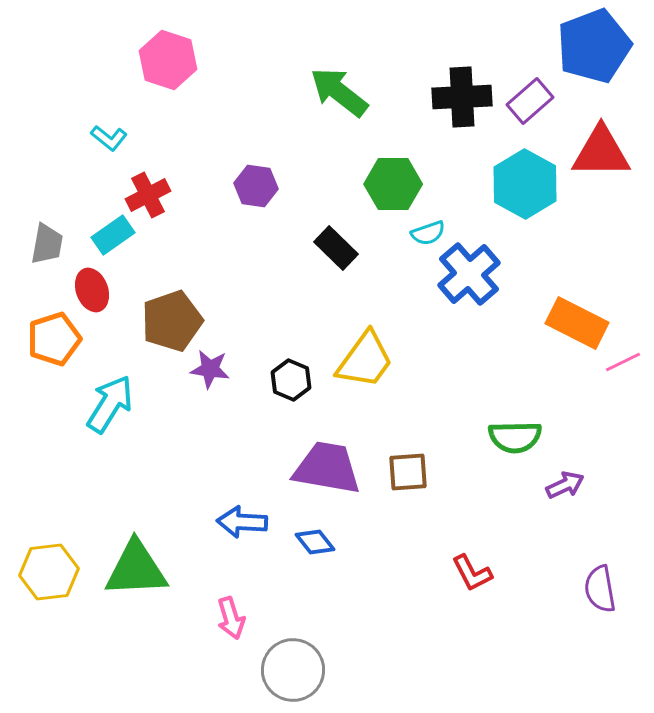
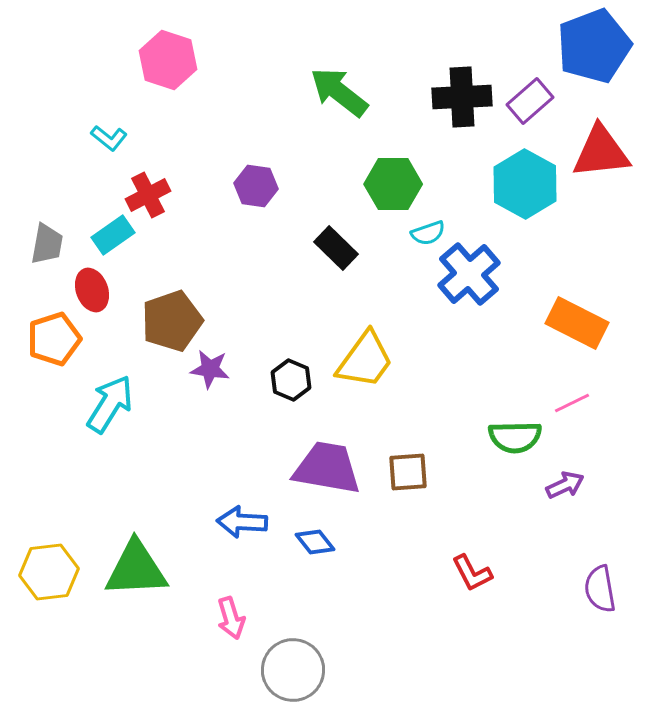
red triangle: rotated 6 degrees counterclockwise
pink line: moved 51 px left, 41 px down
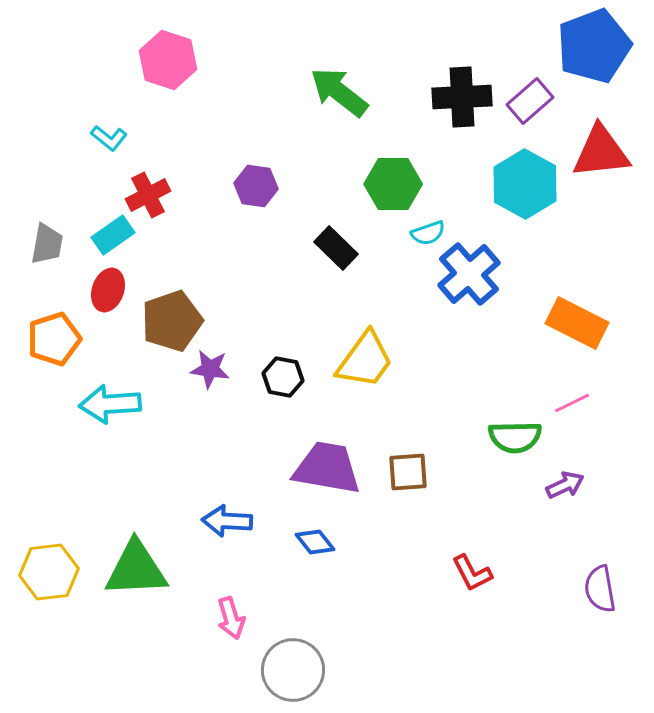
red ellipse: moved 16 px right; rotated 39 degrees clockwise
black hexagon: moved 8 px left, 3 px up; rotated 12 degrees counterclockwise
cyan arrow: rotated 126 degrees counterclockwise
blue arrow: moved 15 px left, 1 px up
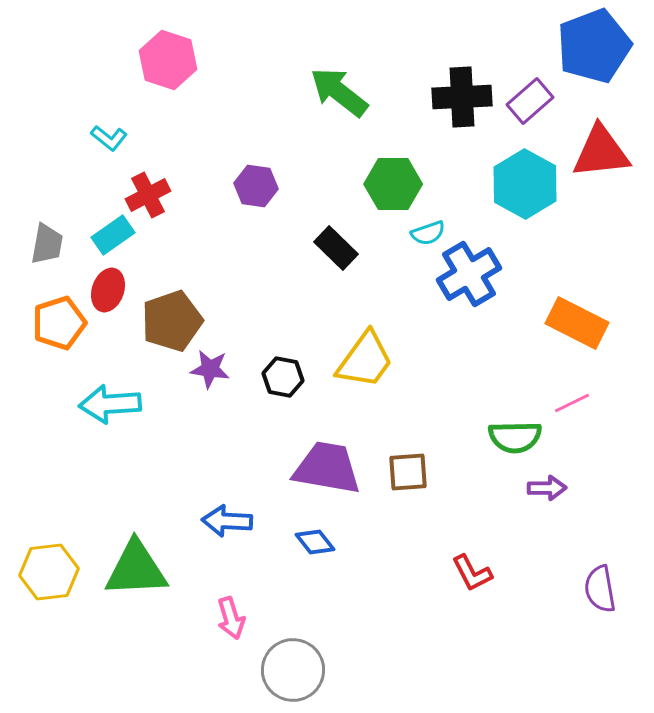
blue cross: rotated 10 degrees clockwise
orange pentagon: moved 5 px right, 16 px up
purple arrow: moved 18 px left, 3 px down; rotated 24 degrees clockwise
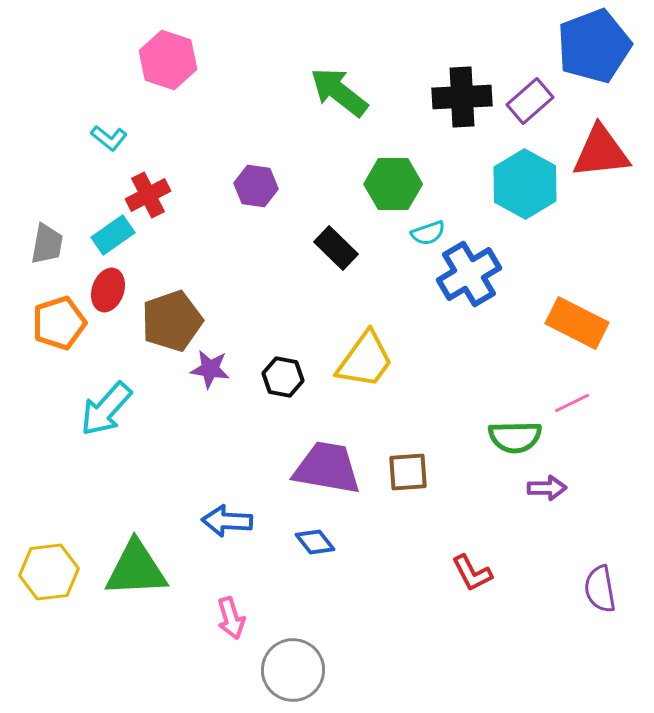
cyan arrow: moved 4 px left, 5 px down; rotated 44 degrees counterclockwise
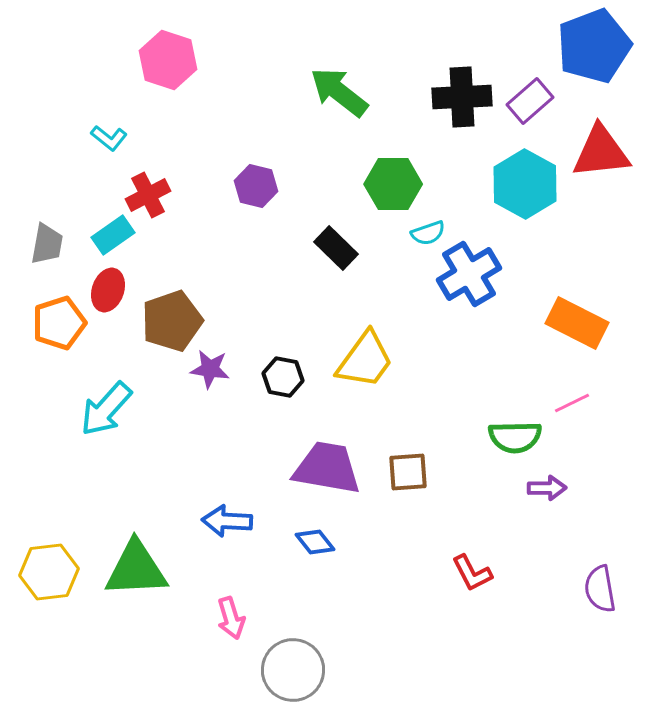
purple hexagon: rotated 6 degrees clockwise
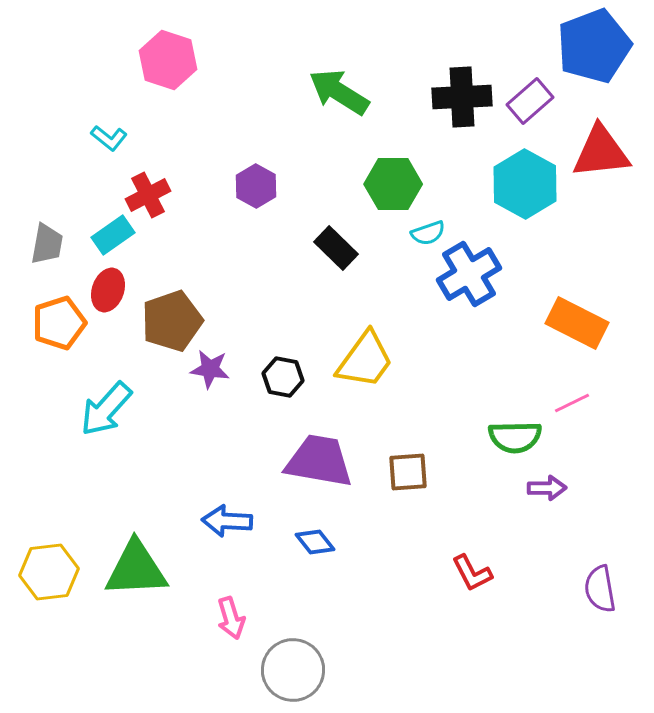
green arrow: rotated 6 degrees counterclockwise
purple hexagon: rotated 15 degrees clockwise
purple trapezoid: moved 8 px left, 7 px up
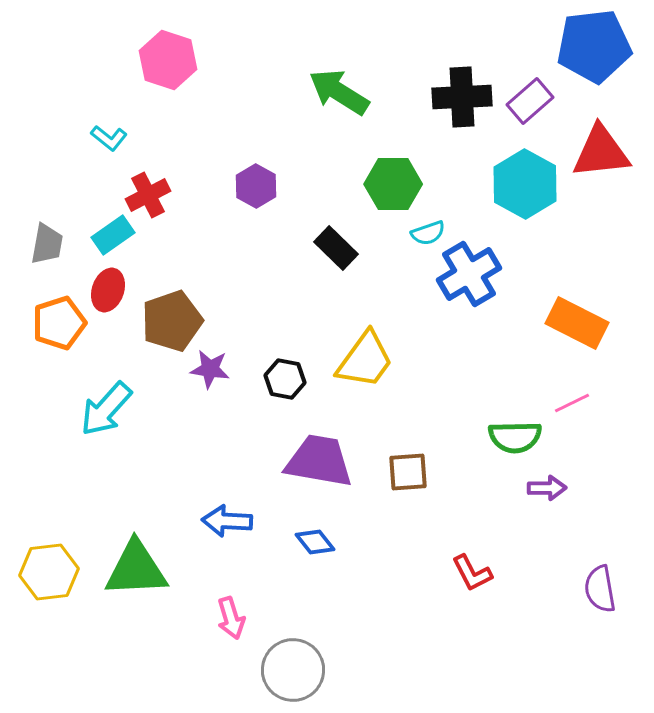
blue pentagon: rotated 14 degrees clockwise
black hexagon: moved 2 px right, 2 px down
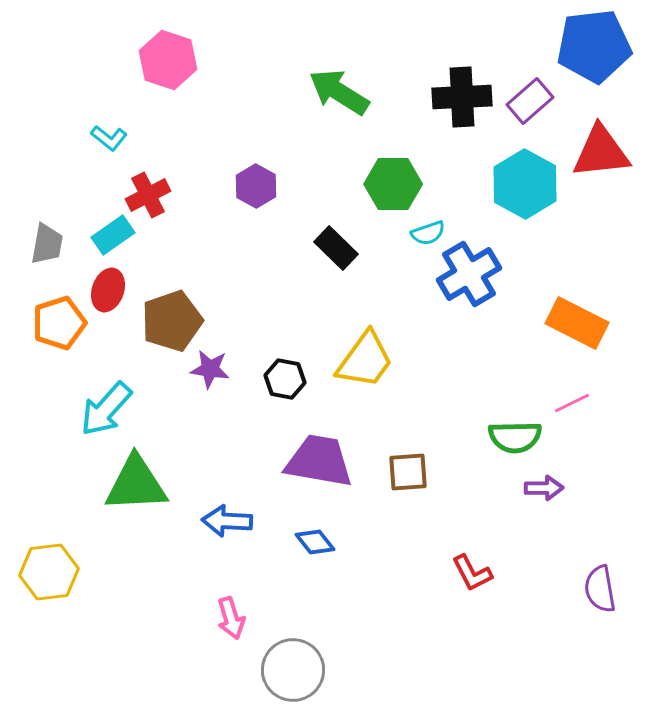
purple arrow: moved 3 px left
green triangle: moved 85 px up
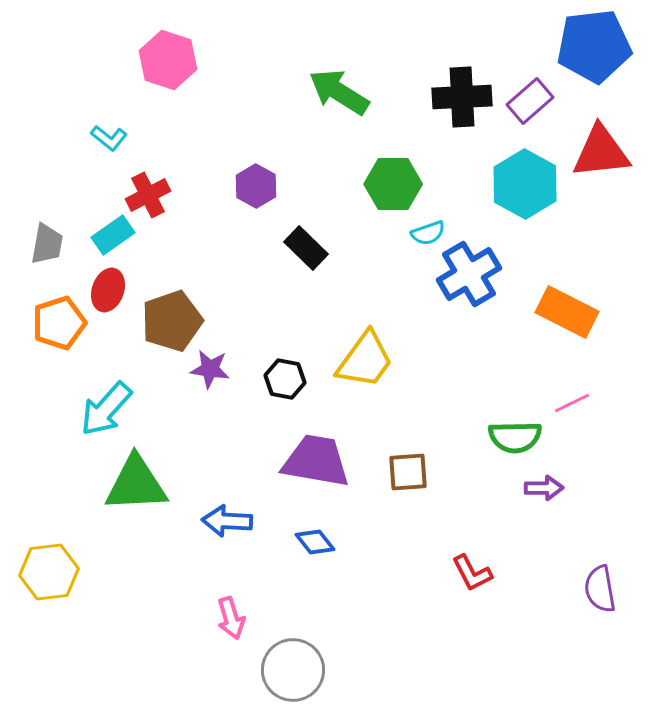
black rectangle: moved 30 px left
orange rectangle: moved 10 px left, 11 px up
purple trapezoid: moved 3 px left
